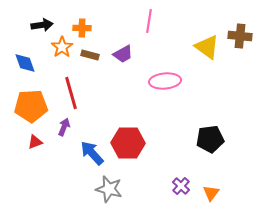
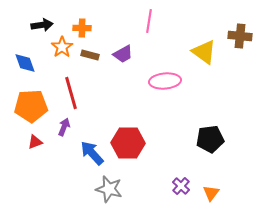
yellow triangle: moved 3 px left, 5 px down
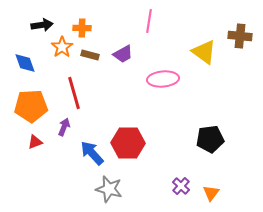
pink ellipse: moved 2 px left, 2 px up
red line: moved 3 px right
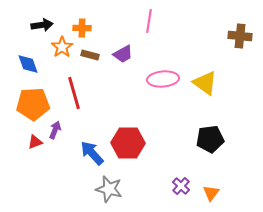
yellow triangle: moved 1 px right, 31 px down
blue diamond: moved 3 px right, 1 px down
orange pentagon: moved 2 px right, 2 px up
purple arrow: moved 9 px left, 3 px down
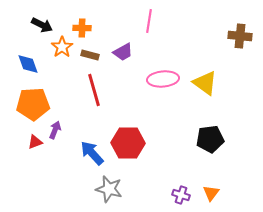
black arrow: rotated 35 degrees clockwise
purple trapezoid: moved 2 px up
red line: moved 20 px right, 3 px up
purple cross: moved 9 px down; rotated 24 degrees counterclockwise
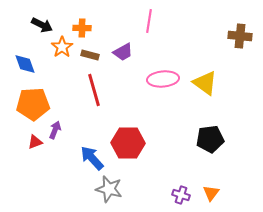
blue diamond: moved 3 px left
blue arrow: moved 5 px down
